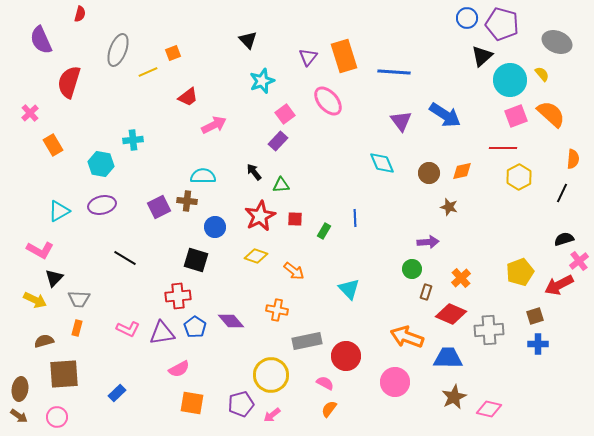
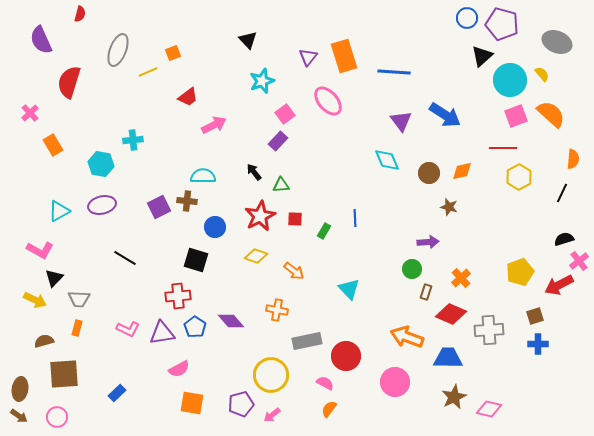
cyan diamond at (382, 163): moved 5 px right, 3 px up
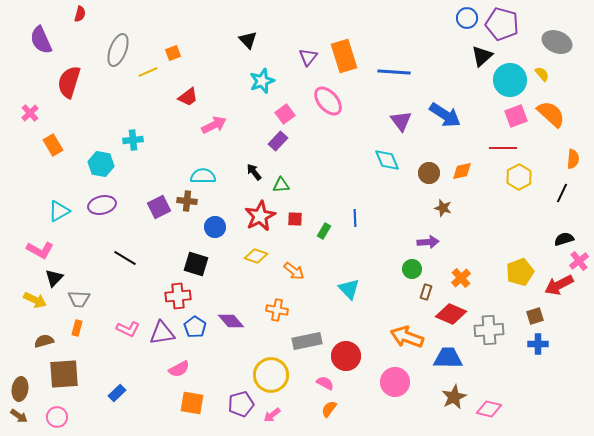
brown star at (449, 207): moved 6 px left, 1 px down
black square at (196, 260): moved 4 px down
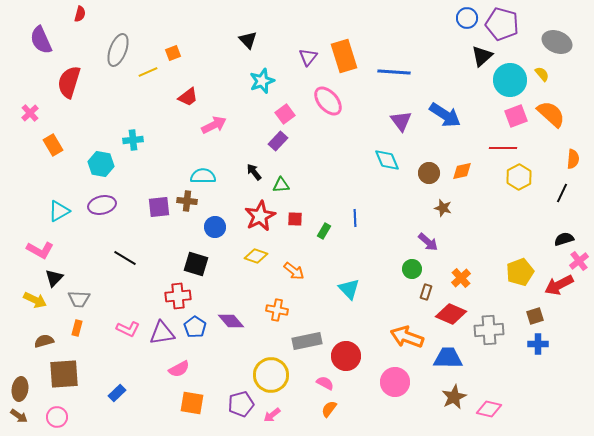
purple square at (159, 207): rotated 20 degrees clockwise
purple arrow at (428, 242): rotated 45 degrees clockwise
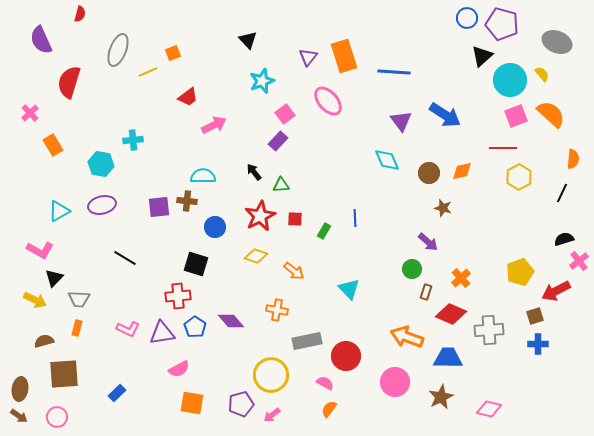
red arrow at (559, 285): moved 3 px left, 6 px down
brown star at (454, 397): moved 13 px left
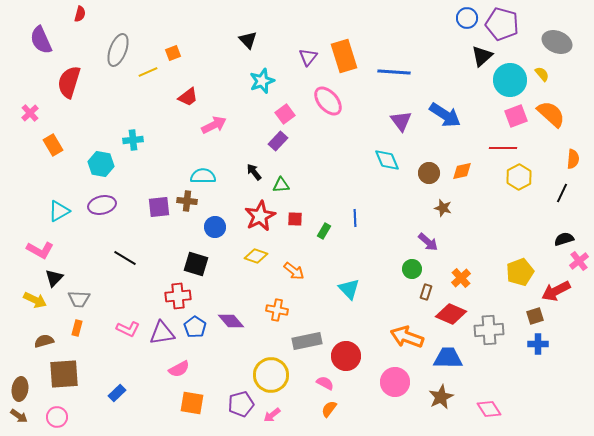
pink diamond at (489, 409): rotated 45 degrees clockwise
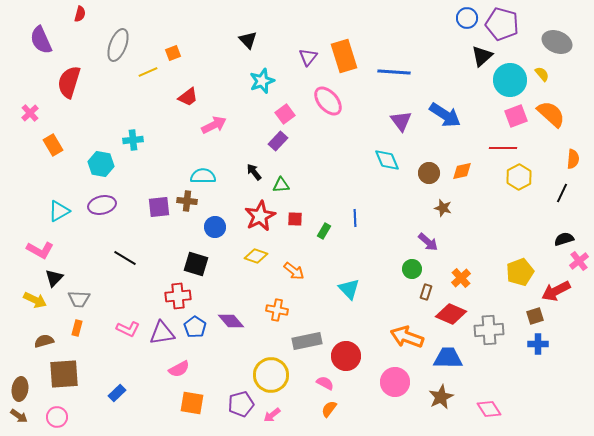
gray ellipse at (118, 50): moved 5 px up
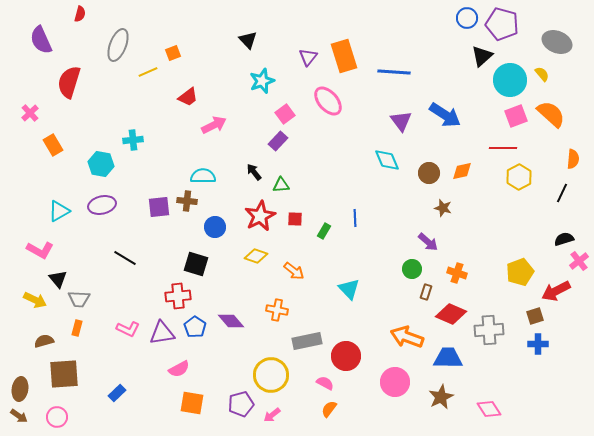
black triangle at (54, 278): moved 4 px right, 1 px down; rotated 24 degrees counterclockwise
orange cross at (461, 278): moved 4 px left, 5 px up; rotated 30 degrees counterclockwise
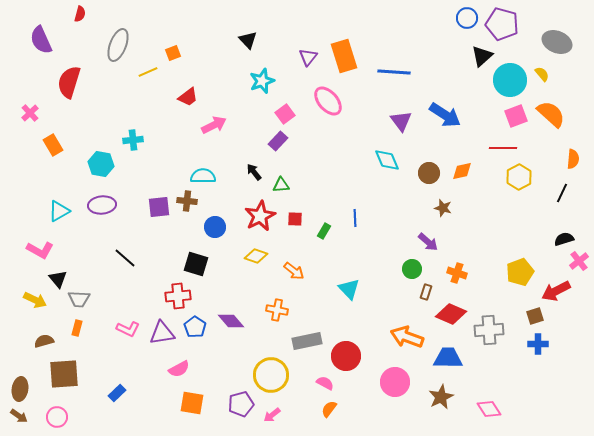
purple ellipse at (102, 205): rotated 8 degrees clockwise
black line at (125, 258): rotated 10 degrees clockwise
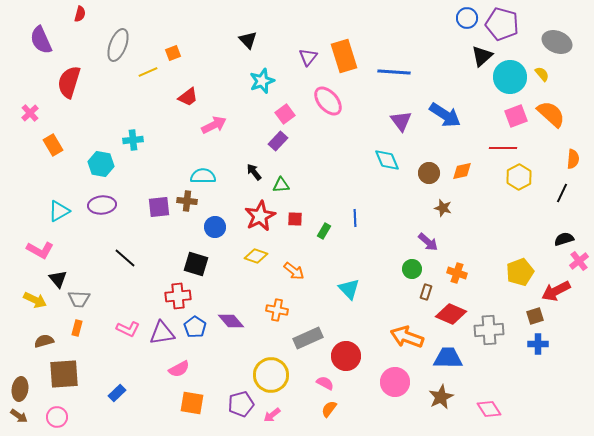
cyan circle at (510, 80): moved 3 px up
gray rectangle at (307, 341): moved 1 px right, 3 px up; rotated 12 degrees counterclockwise
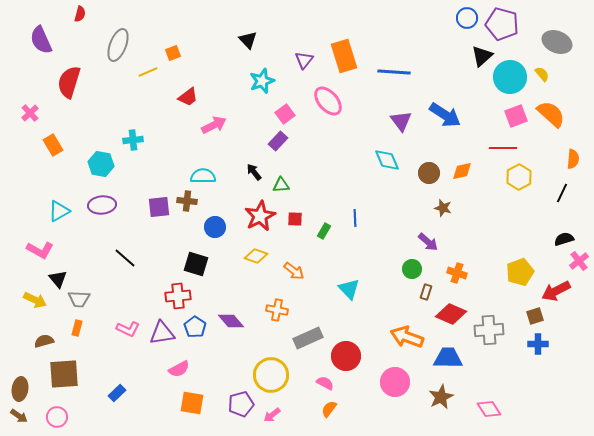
purple triangle at (308, 57): moved 4 px left, 3 px down
